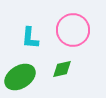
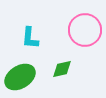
pink circle: moved 12 px right
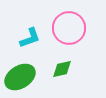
pink circle: moved 16 px left, 2 px up
cyan L-shape: rotated 115 degrees counterclockwise
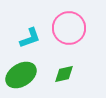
green diamond: moved 2 px right, 5 px down
green ellipse: moved 1 px right, 2 px up
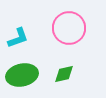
cyan L-shape: moved 12 px left
green ellipse: moved 1 px right; rotated 20 degrees clockwise
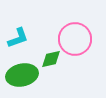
pink circle: moved 6 px right, 11 px down
green diamond: moved 13 px left, 15 px up
